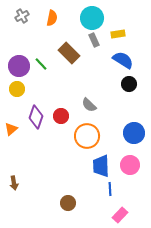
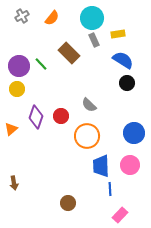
orange semicircle: rotated 28 degrees clockwise
black circle: moved 2 px left, 1 px up
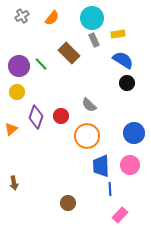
yellow circle: moved 3 px down
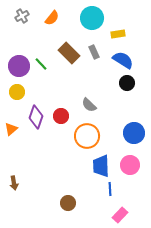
gray rectangle: moved 12 px down
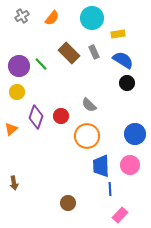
blue circle: moved 1 px right, 1 px down
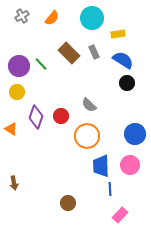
orange triangle: rotated 48 degrees counterclockwise
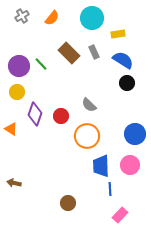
purple diamond: moved 1 px left, 3 px up
brown arrow: rotated 112 degrees clockwise
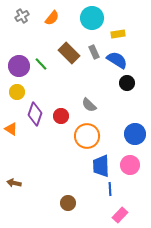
blue semicircle: moved 6 px left
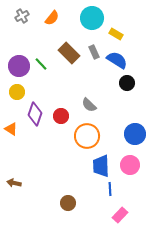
yellow rectangle: moved 2 px left; rotated 40 degrees clockwise
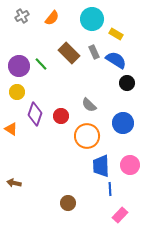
cyan circle: moved 1 px down
blue semicircle: moved 1 px left
blue circle: moved 12 px left, 11 px up
